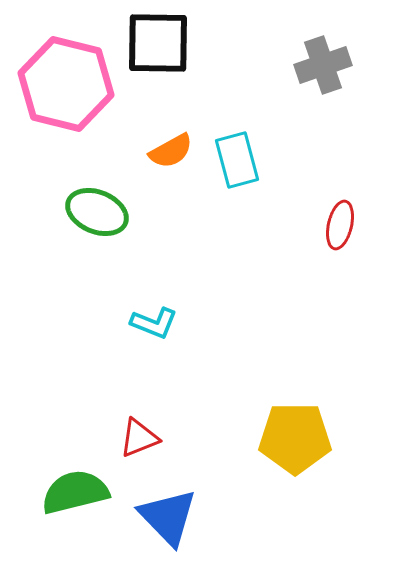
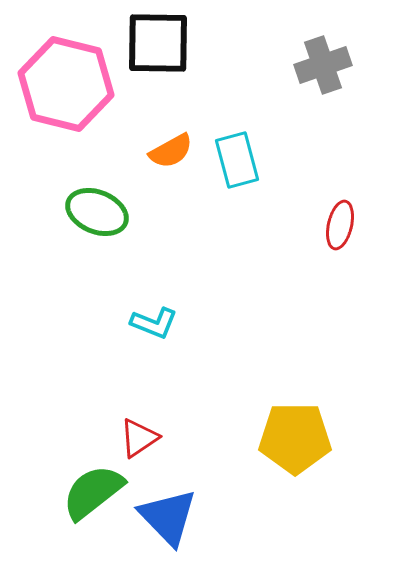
red triangle: rotated 12 degrees counterclockwise
green semicircle: moved 18 px right; rotated 24 degrees counterclockwise
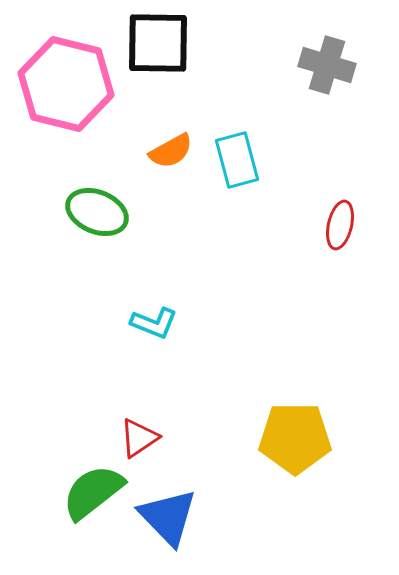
gray cross: moved 4 px right; rotated 36 degrees clockwise
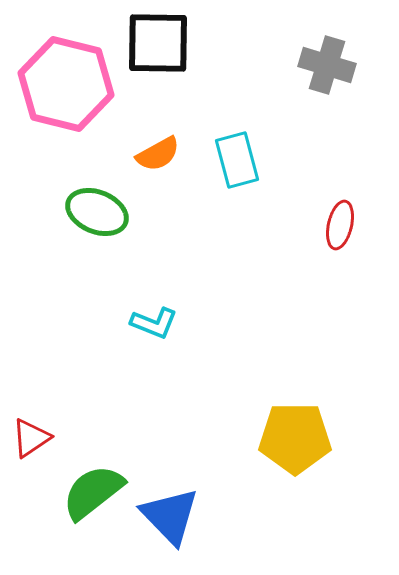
orange semicircle: moved 13 px left, 3 px down
red triangle: moved 108 px left
blue triangle: moved 2 px right, 1 px up
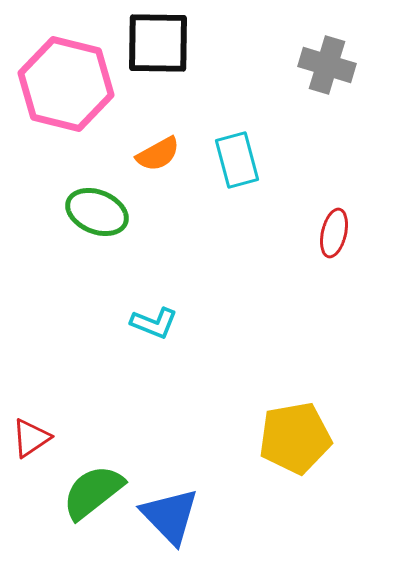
red ellipse: moved 6 px left, 8 px down
yellow pentagon: rotated 10 degrees counterclockwise
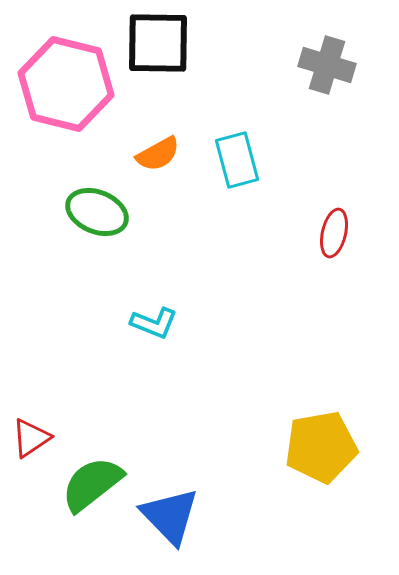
yellow pentagon: moved 26 px right, 9 px down
green semicircle: moved 1 px left, 8 px up
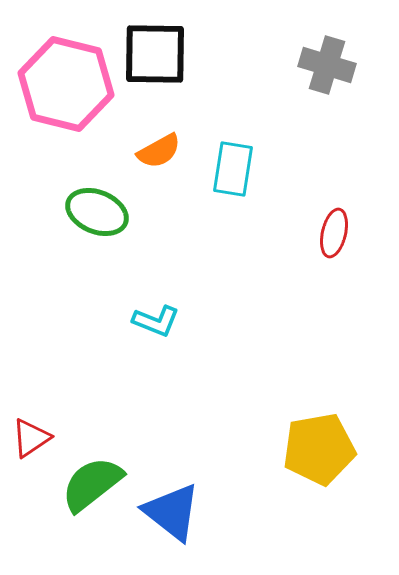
black square: moved 3 px left, 11 px down
orange semicircle: moved 1 px right, 3 px up
cyan rectangle: moved 4 px left, 9 px down; rotated 24 degrees clockwise
cyan L-shape: moved 2 px right, 2 px up
yellow pentagon: moved 2 px left, 2 px down
blue triangle: moved 2 px right, 4 px up; rotated 8 degrees counterclockwise
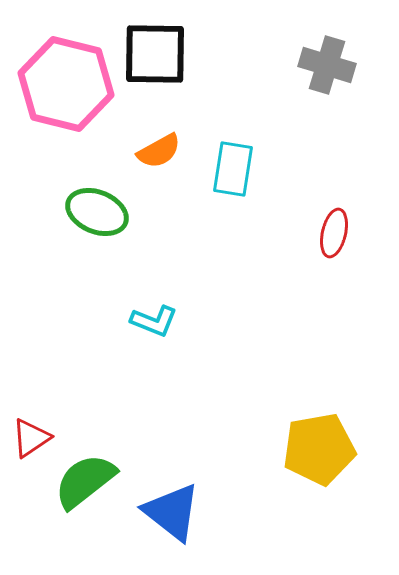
cyan L-shape: moved 2 px left
green semicircle: moved 7 px left, 3 px up
